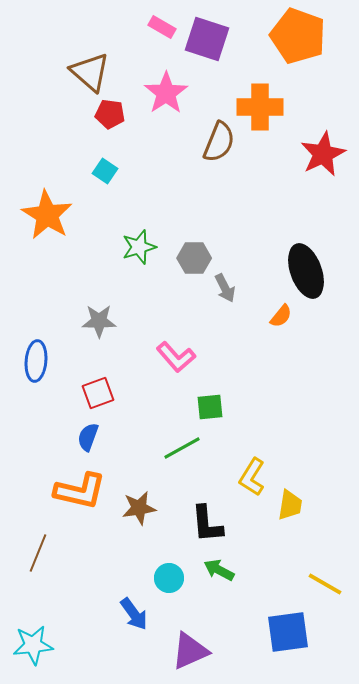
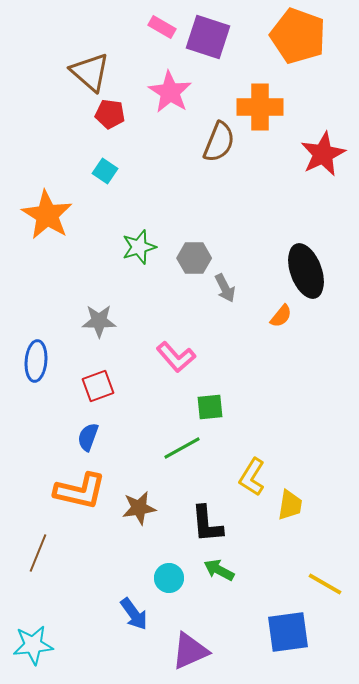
purple square: moved 1 px right, 2 px up
pink star: moved 4 px right, 1 px up; rotated 6 degrees counterclockwise
red square: moved 7 px up
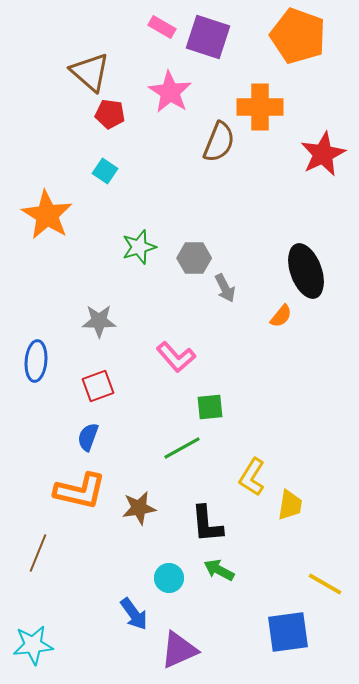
purple triangle: moved 11 px left, 1 px up
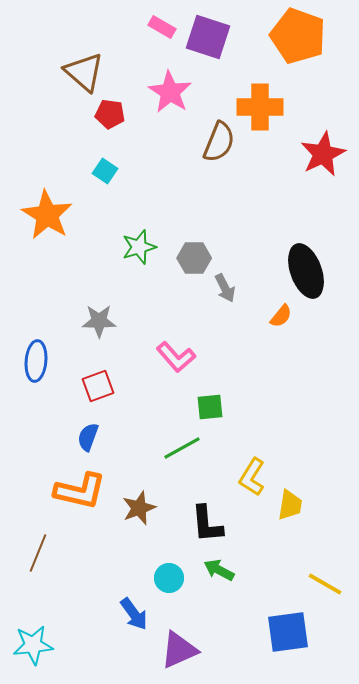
brown triangle: moved 6 px left
brown star: rotated 12 degrees counterclockwise
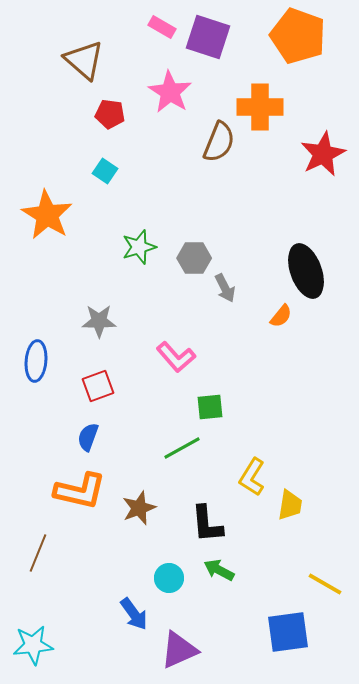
brown triangle: moved 12 px up
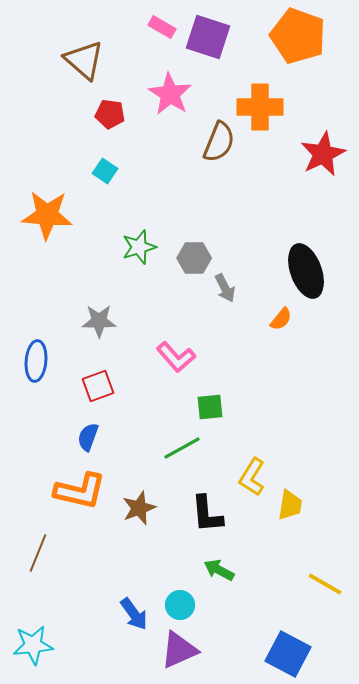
pink star: moved 2 px down
orange star: rotated 27 degrees counterclockwise
orange semicircle: moved 3 px down
black L-shape: moved 10 px up
cyan circle: moved 11 px right, 27 px down
blue square: moved 22 px down; rotated 36 degrees clockwise
